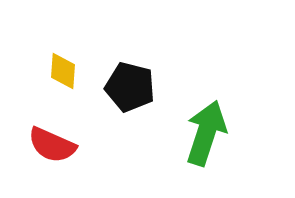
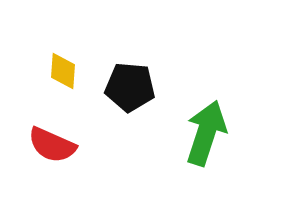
black pentagon: rotated 9 degrees counterclockwise
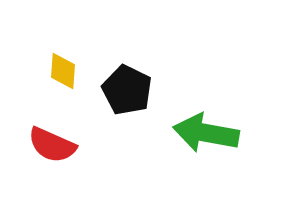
black pentagon: moved 3 px left, 3 px down; rotated 21 degrees clockwise
green arrow: rotated 98 degrees counterclockwise
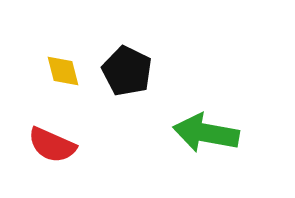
yellow diamond: rotated 18 degrees counterclockwise
black pentagon: moved 19 px up
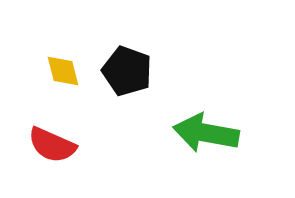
black pentagon: rotated 6 degrees counterclockwise
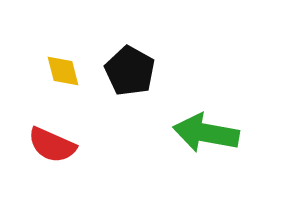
black pentagon: moved 3 px right; rotated 9 degrees clockwise
